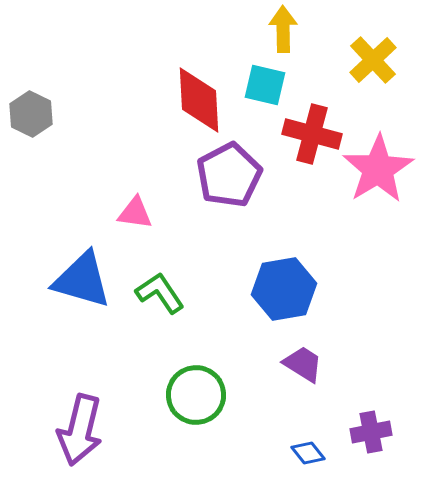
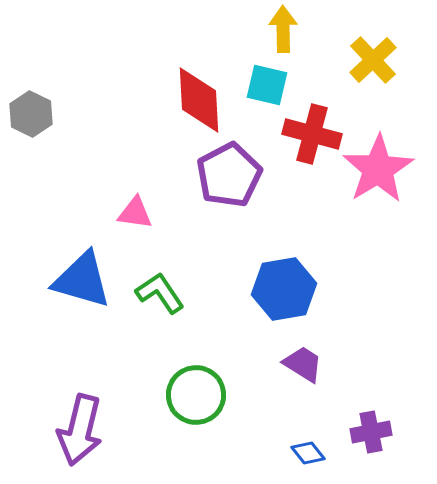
cyan square: moved 2 px right
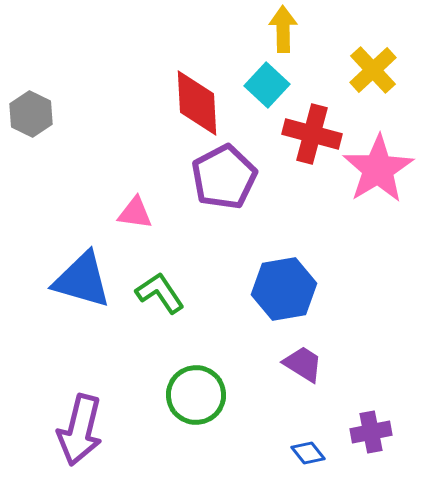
yellow cross: moved 10 px down
cyan square: rotated 30 degrees clockwise
red diamond: moved 2 px left, 3 px down
purple pentagon: moved 5 px left, 2 px down
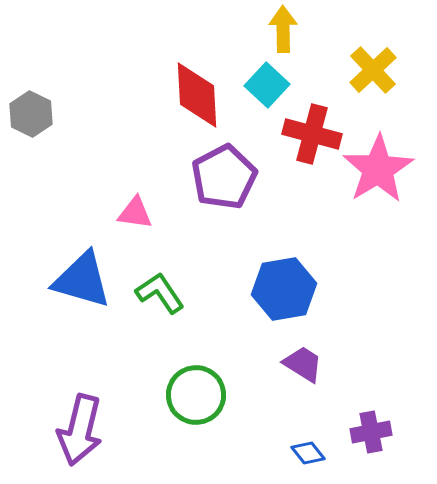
red diamond: moved 8 px up
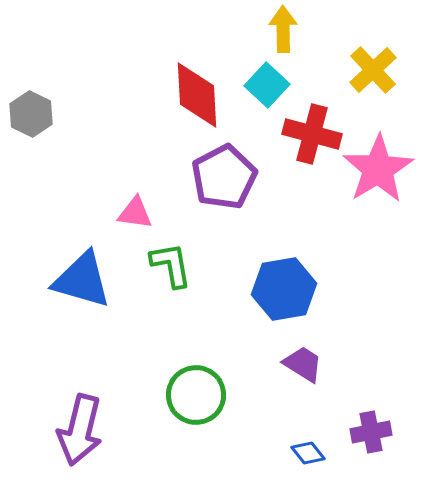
green L-shape: moved 11 px right, 28 px up; rotated 24 degrees clockwise
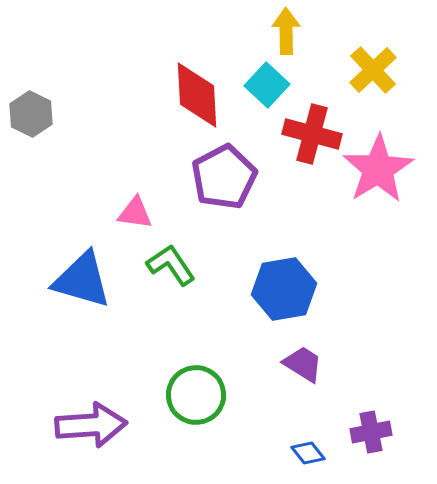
yellow arrow: moved 3 px right, 2 px down
green L-shape: rotated 24 degrees counterclockwise
purple arrow: moved 11 px right, 5 px up; rotated 108 degrees counterclockwise
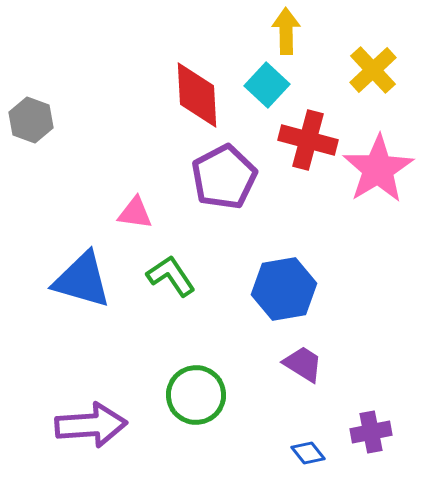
gray hexagon: moved 6 px down; rotated 6 degrees counterclockwise
red cross: moved 4 px left, 6 px down
green L-shape: moved 11 px down
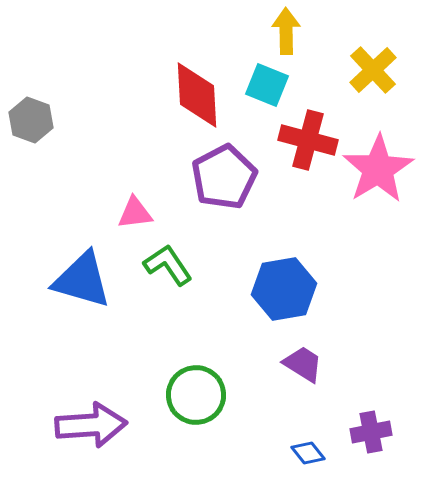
cyan square: rotated 21 degrees counterclockwise
pink triangle: rotated 15 degrees counterclockwise
green L-shape: moved 3 px left, 11 px up
